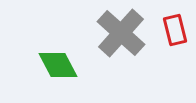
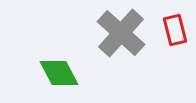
green diamond: moved 1 px right, 8 px down
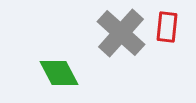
red rectangle: moved 8 px left, 3 px up; rotated 20 degrees clockwise
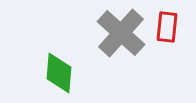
green diamond: rotated 33 degrees clockwise
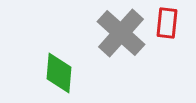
red rectangle: moved 4 px up
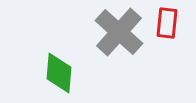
gray cross: moved 2 px left, 1 px up
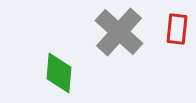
red rectangle: moved 10 px right, 6 px down
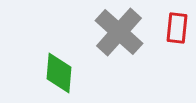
red rectangle: moved 1 px up
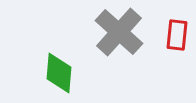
red rectangle: moved 7 px down
